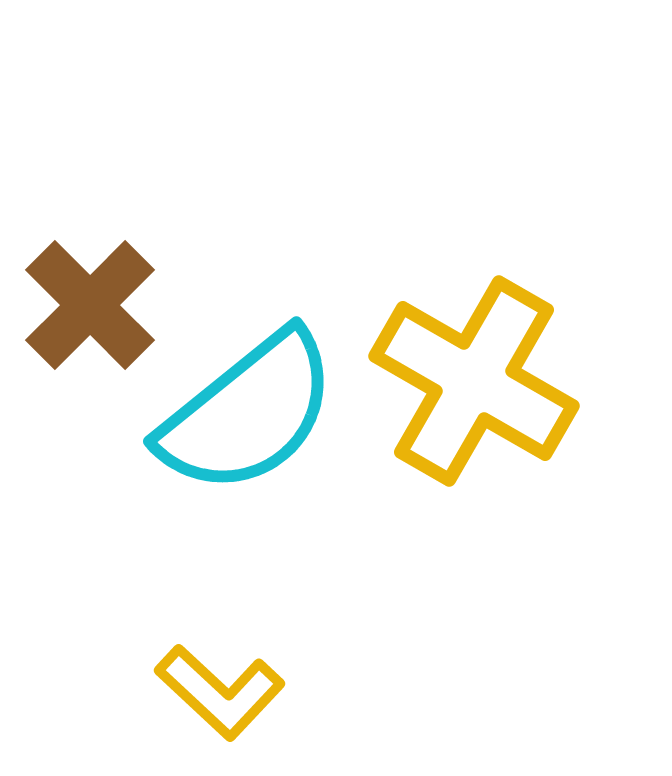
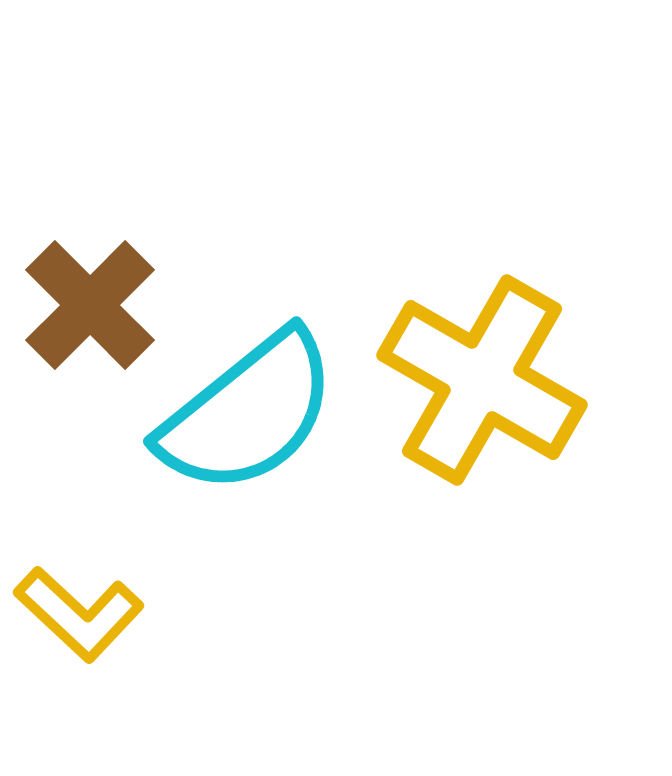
yellow cross: moved 8 px right, 1 px up
yellow L-shape: moved 141 px left, 78 px up
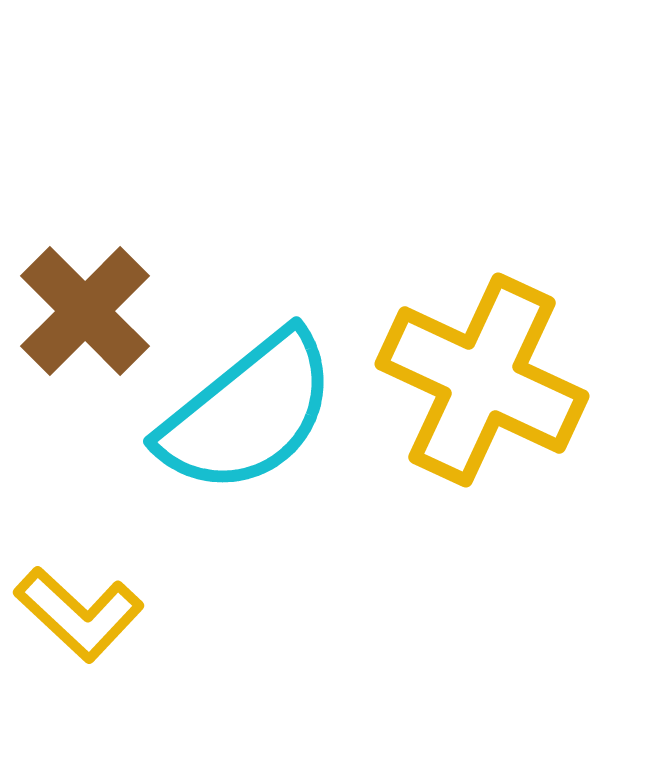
brown cross: moved 5 px left, 6 px down
yellow cross: rotated 5 degrees counterclockwise
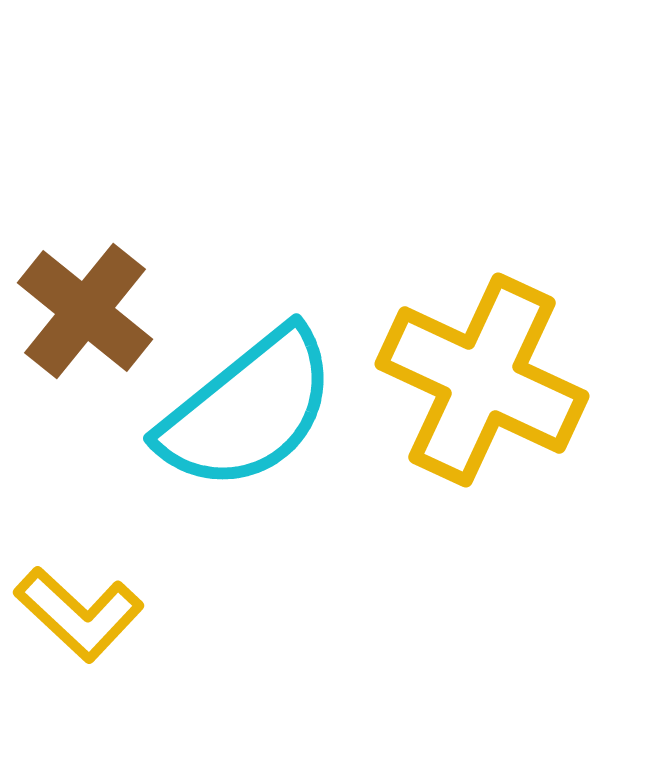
brown cross: rotated 6 degrees counterclockwise
cyan semicircle: moved 3 px up
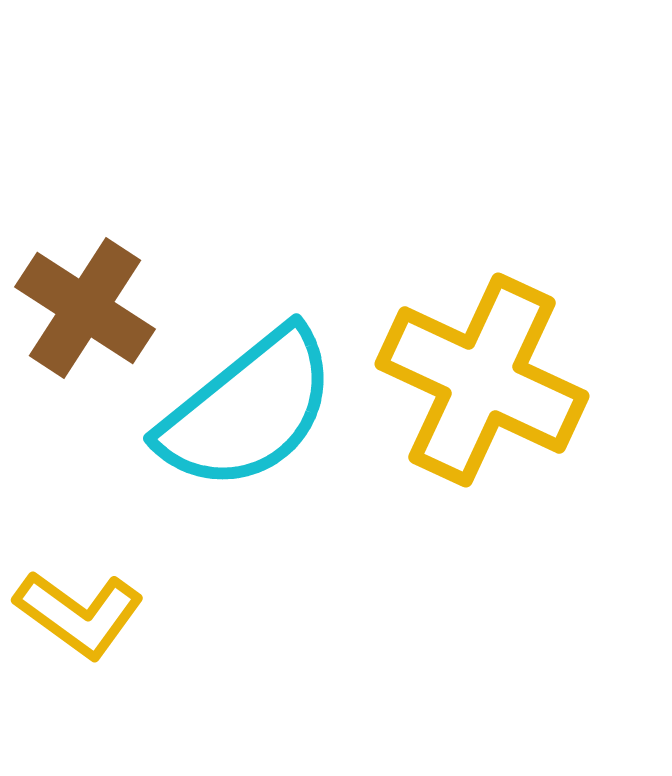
brown cross: moved 3 px up; rotated 6 degrees counterclockwise
yellow L-shape: rotated 7 degrees counterclockwise
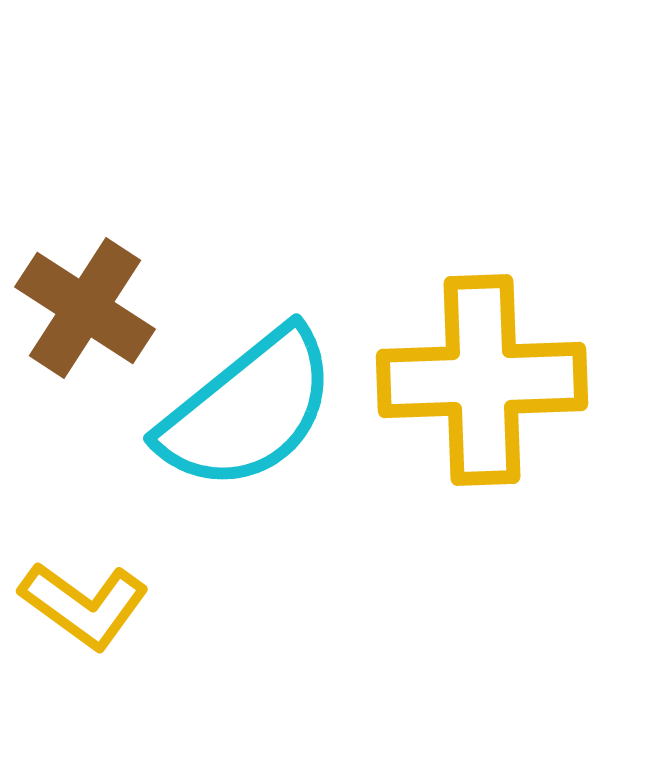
yellow cross: rotated 27 degrees counterclockwise
yellow L-shape: moved 5 px right, 9 px up
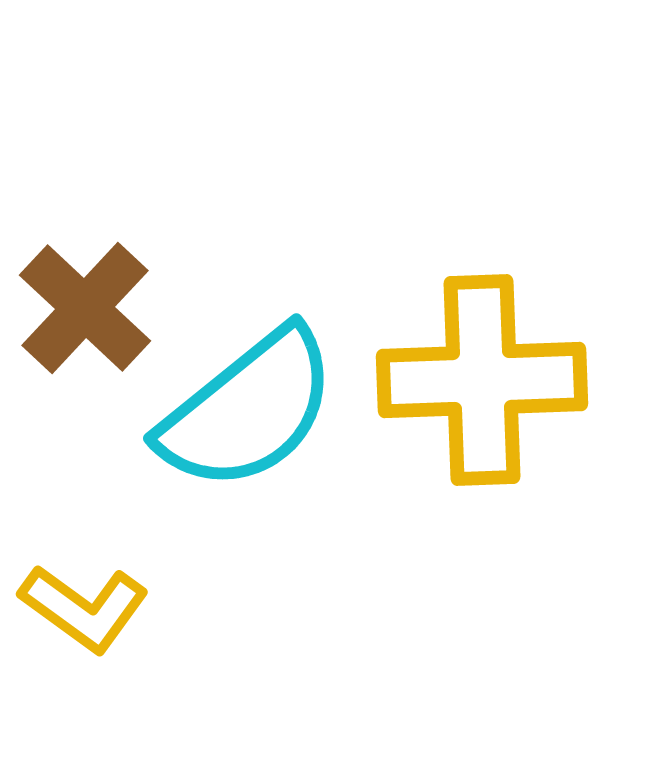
brown cross: rotated 10 degrees clockwise
yellow L-shape: moved 3 px down
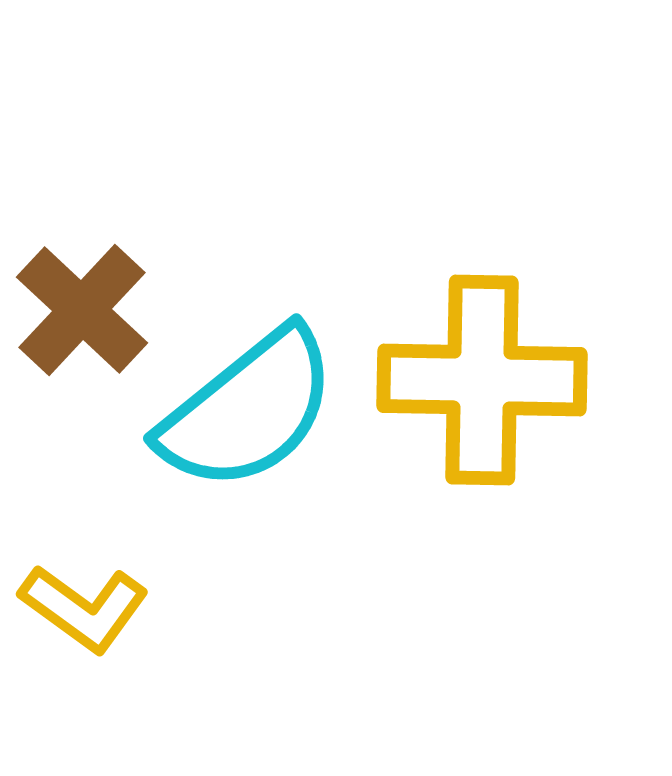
brown cross: moved 3 px left, 2 px down
yellow cross: rotated 3 degrees clockwise
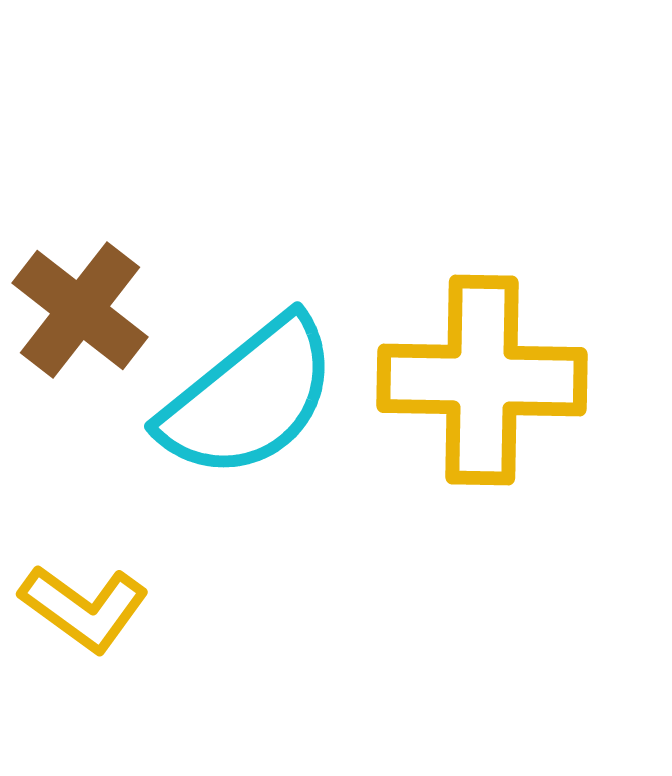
brown cross: moved 2 px left; rotated 5 degrees counterclockwise
cyan semicircle: moved 1 px right, 12 px up
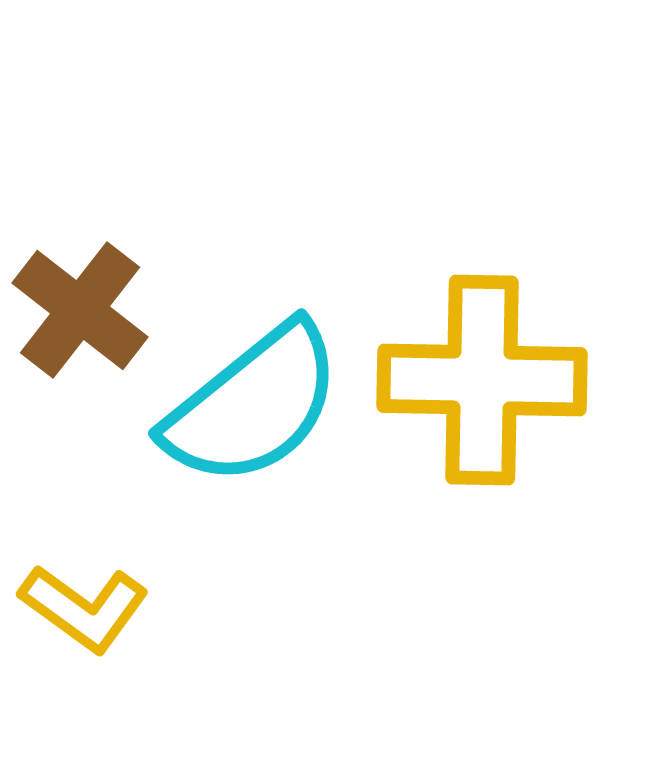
cyan semicircle: moved 4 px right, 7 px down
